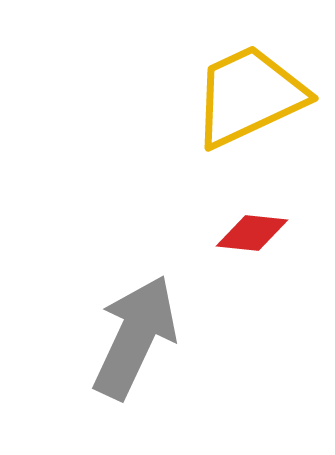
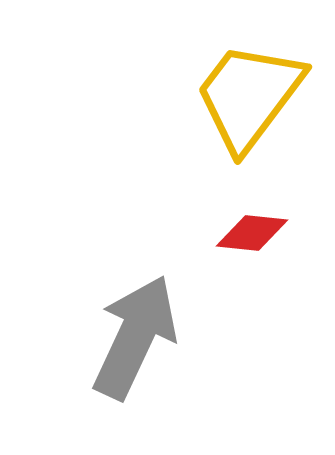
yellow trapezoid: rotated 28 degrees counterclockwise
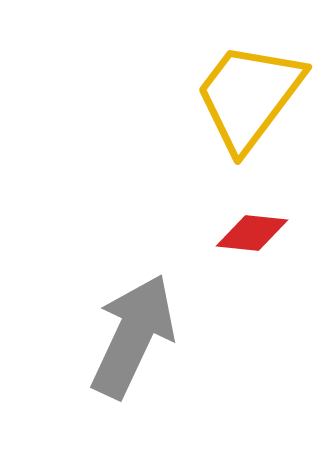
gray arrow: moved 2 px left, 1 px up
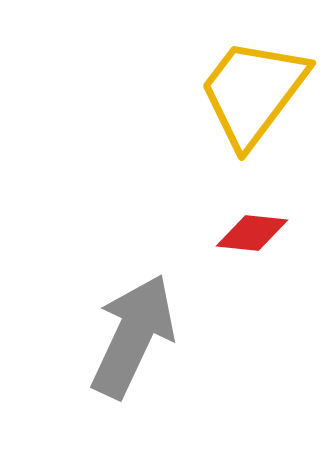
yellow trapezoid: moved 4 px right, 4 px up
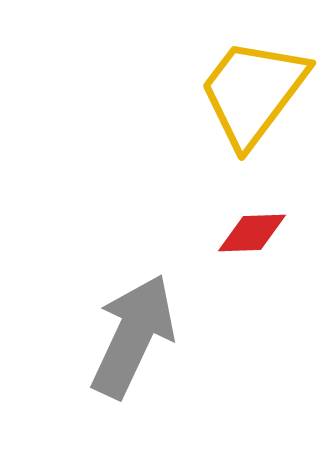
red diamond: rotated 8 degrees counterclockwise
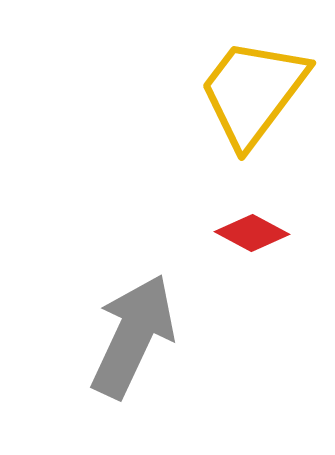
red diamond: rotated 30 degrees clockwise
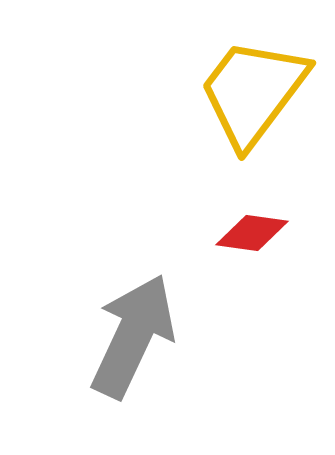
red diamond: rotated 20 degrees counterclockwise
